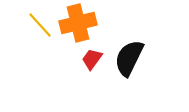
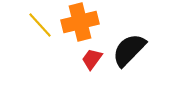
orange cross: moved 2 px right, 1 px up
black semicircle: moved 8 px up; rotated 18 degrees clockwise
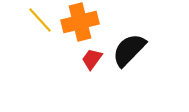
yellow line: moved 5 px up
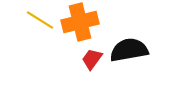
yellow line: rotated 16 degrees counterclockwise
black semicircle: rotated 36 degrees clockwise
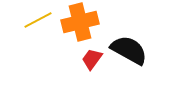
yellow line: moved 2 px left; rotated 60 degrees counterclockwise
black semicircle: rotated 39 degrees clockwise
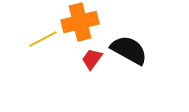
yellow line: moved 5 px right, 19 px down
